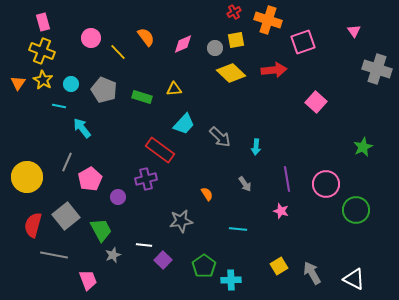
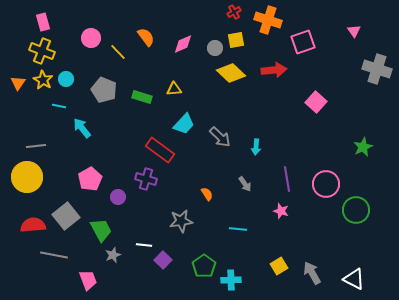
cyan circle at (71, 84): moved 5 px left, 5 px up
gray line at (67, 162): moved 31 px left, 16 px up; rotated 60 degrees clockwise
purple cross at (146, 179): rotated 30 degrees clockwise
red semicircle at (33, 225): rotated 70 degrees clockwise
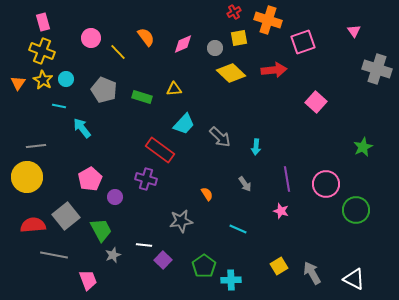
yellow square at (236, 40): moved 3 px right, 2 px up
purple circle at (118, 197): moved 3 px left
cyan line at (238, 229): rotated 18 degrees clockwise
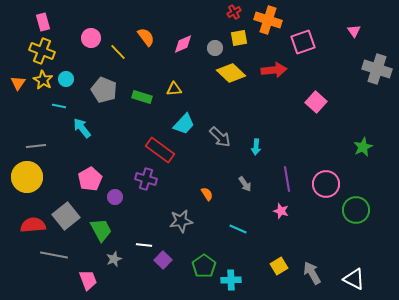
gray star at (113, 255): moved 1 px right, 4 px down
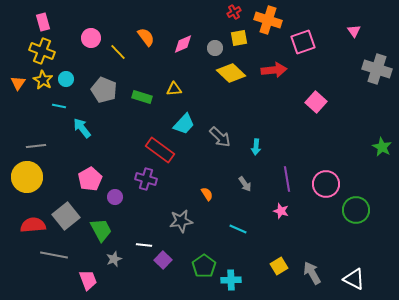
green star at (363, 147): moved 19 px right; rotated 18 degrees counterclockwise
